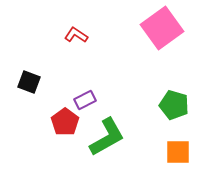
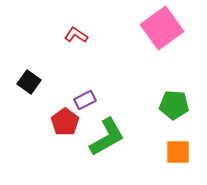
black square: rotated 15 degrees clockwise
green pentagon: rotated 12 degrees counterclockwise
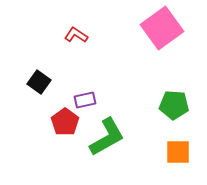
black square: moved 10 px right
purple rectangle: rotated 15 degrees clockwise
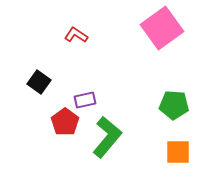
green L-shape: rotated 21 degrees counterclockwise
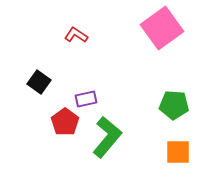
purple rectangle: moved 1 px right, 1 px up
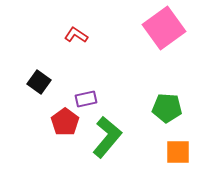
pink square: moved 2 px right
green pentagon: moved 7 px left, 3 px down
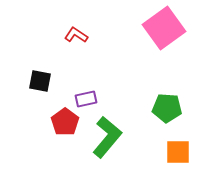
black square: moved 1 px right, 1 px up; rotated 25 degrees counterclockwise
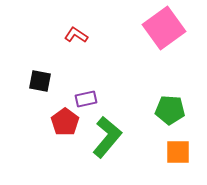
green pentagon: moved 3 px right, 2 px down
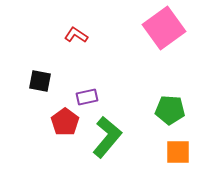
purple rectangle: moved 1 px right, 2 px up
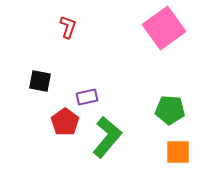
red L-shape: moved 8 px left, 8 px up; rotated 75 degrees clockwise
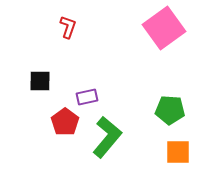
black square: rotated 10 degrees counterclockwise
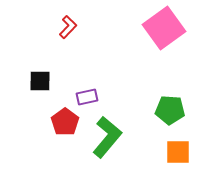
red L-shape: rotated 25 degrees clockwise
